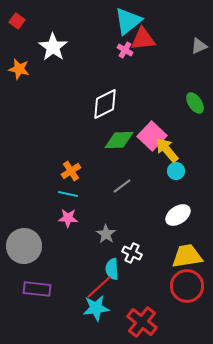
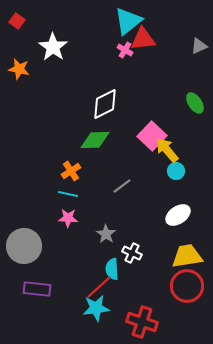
green diamond: moved 24 px left
red cross: rotated 20 degrees counterclockwise
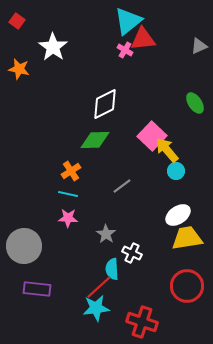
yellow trapezoid: moved 18 px up
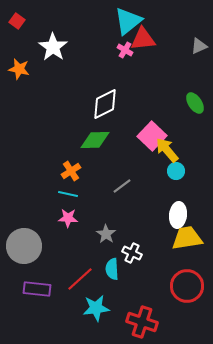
white ellipse: rotated 50 degrees counterclockwise
red line: moved 19 px left, 8 px up
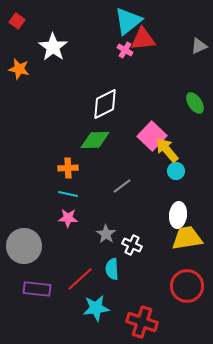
orange cross: moved 3 px left, 3 px up; rotated 30 degrees clockwise
white cross: moved 8 px up
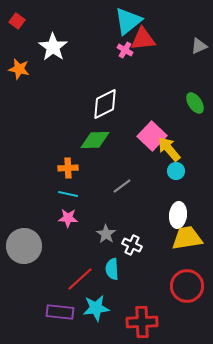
yellow arrow: moved 2 px right, 1 px up
purple rectangle: moved 23 px right, 23 px down
red cross: rotated 20 degrees counterclockwise
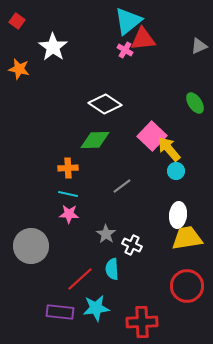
white diamond: rotated 60 degrees clockwise
pink star: moved 1 px right, 4 px up
gray circle: moved 7 px right
